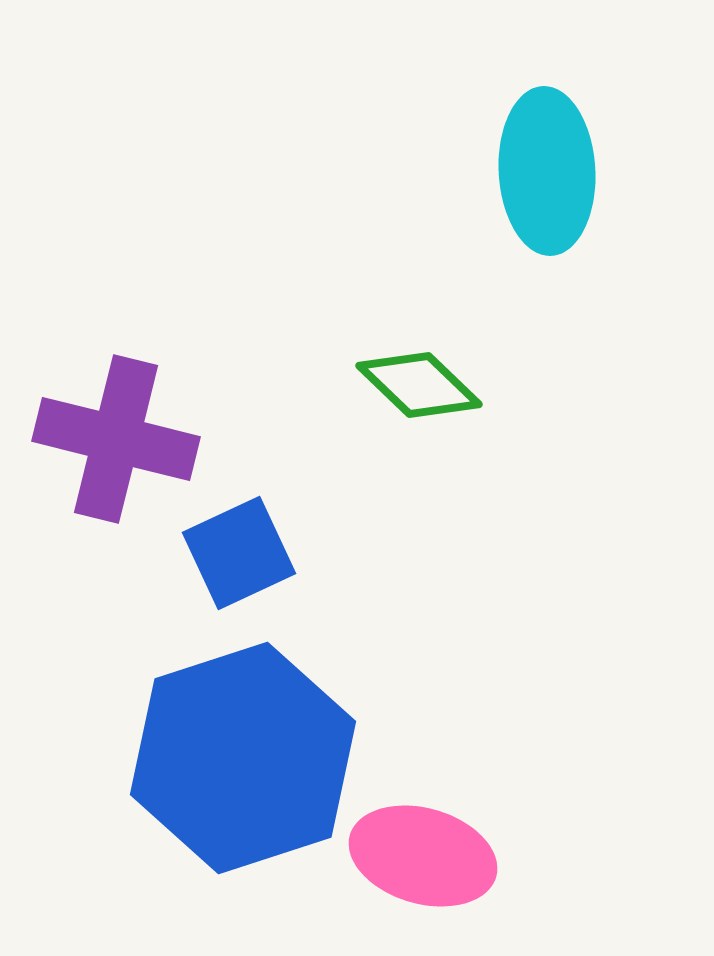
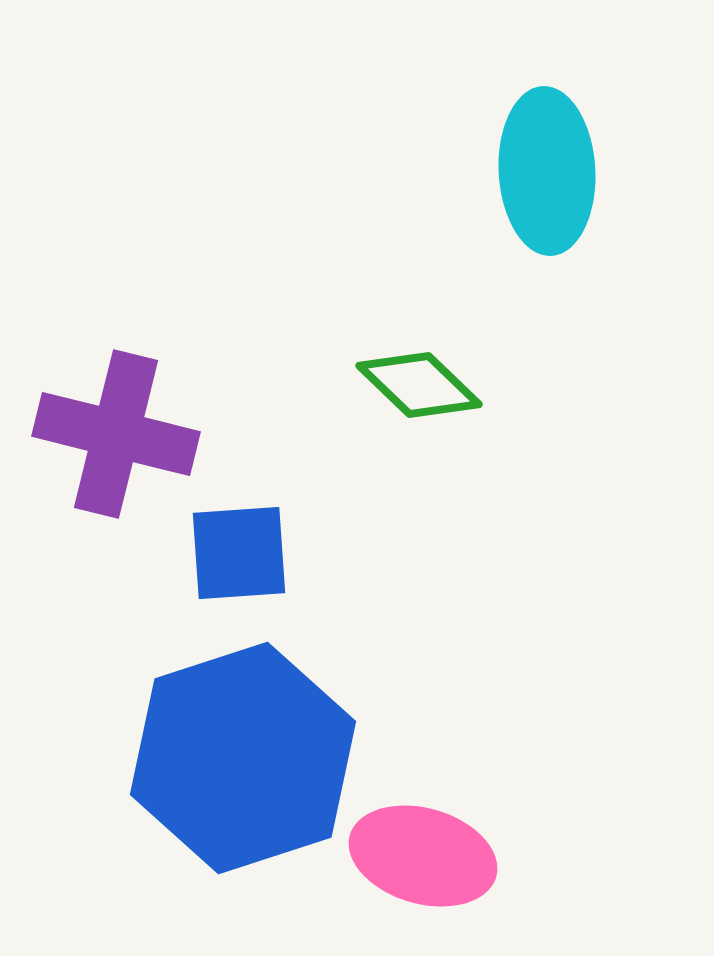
purple cross: moved 5 px up
blue square: rotated 21 degrees clockwise
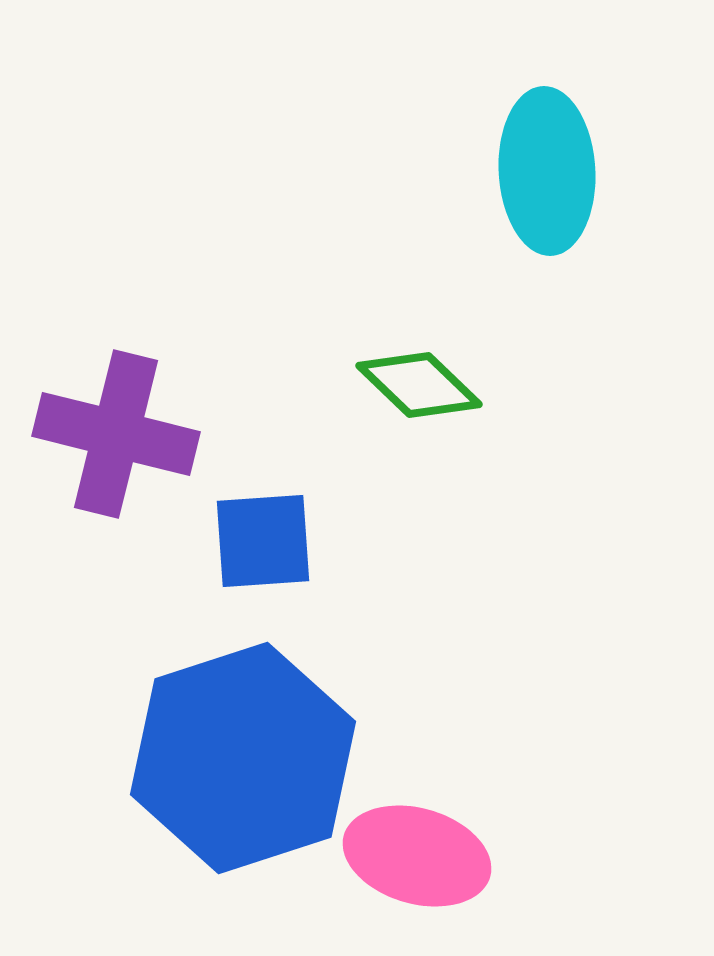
blue square: moved 24 px right, 12 px up
pink ellipse: moved 6 px left
